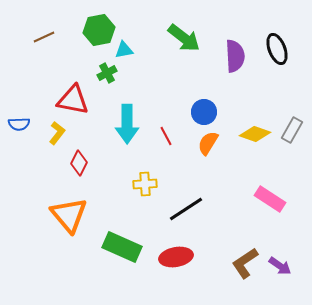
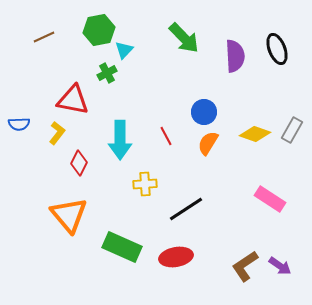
green arrow: rotated 8 degrees clockwise
cyan triangle: rotated 36 degrees counterclockwise
cyan arrow: moved 7 px left, 16 px down
brown L-shape: moved 3 px down
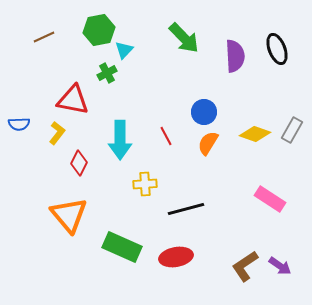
black line: rotated 18 degrees clockwise
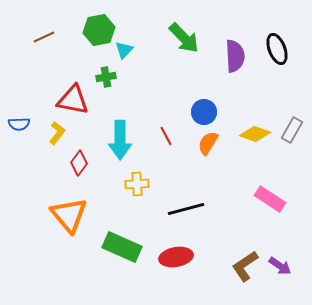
green cross: moved 1 px left, 4 px down; rotated 18 degrees clockwise
red diamond: rotated 10 degrees clockwise
yellow cross: moved 8 px left
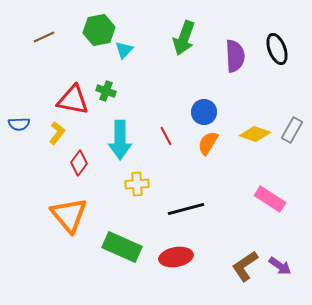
green arrow: rotated 64 degrees clockwise
green cross: moved 14 px down; rotated 30 degrees clockwise
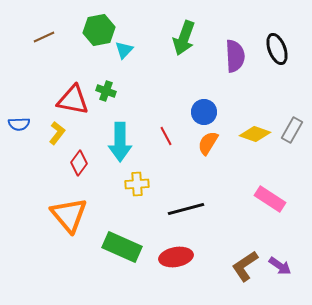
cyan arrow: moved 2 px down
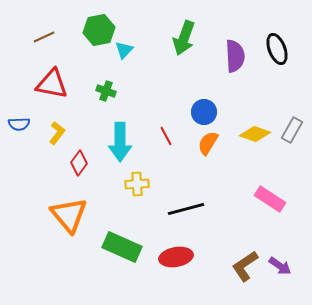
red triangle: moved 21 px left, 16 px up
